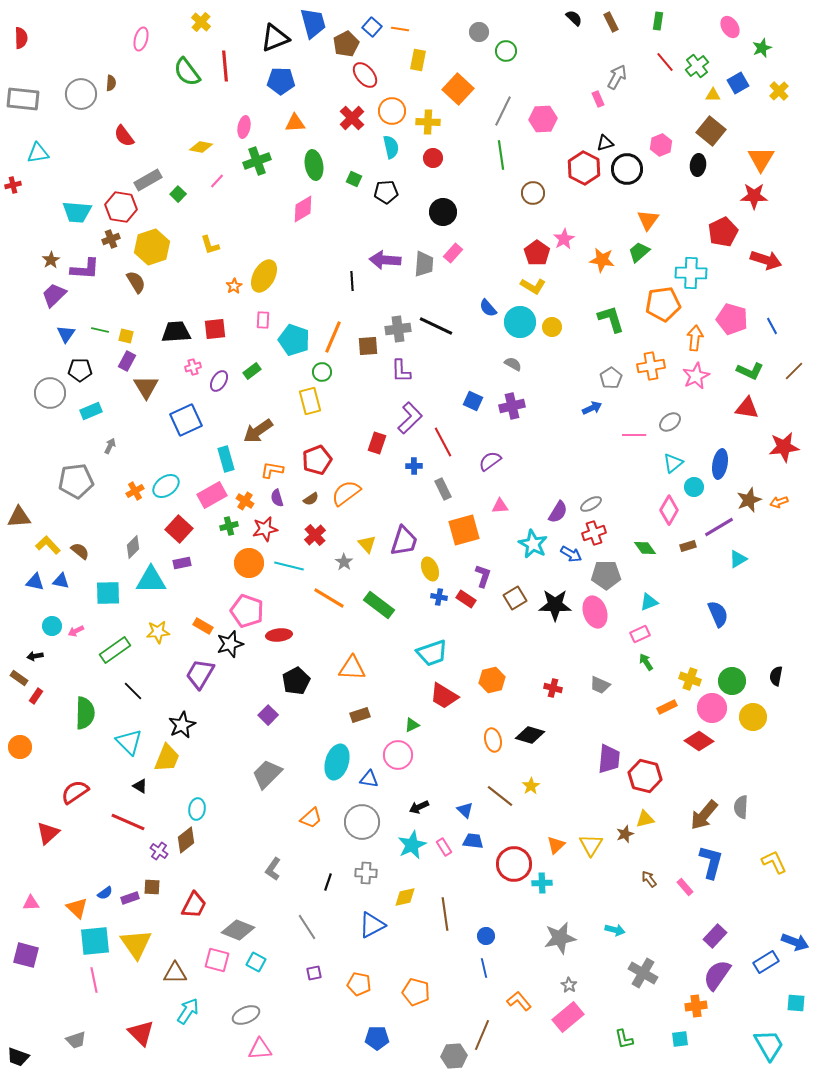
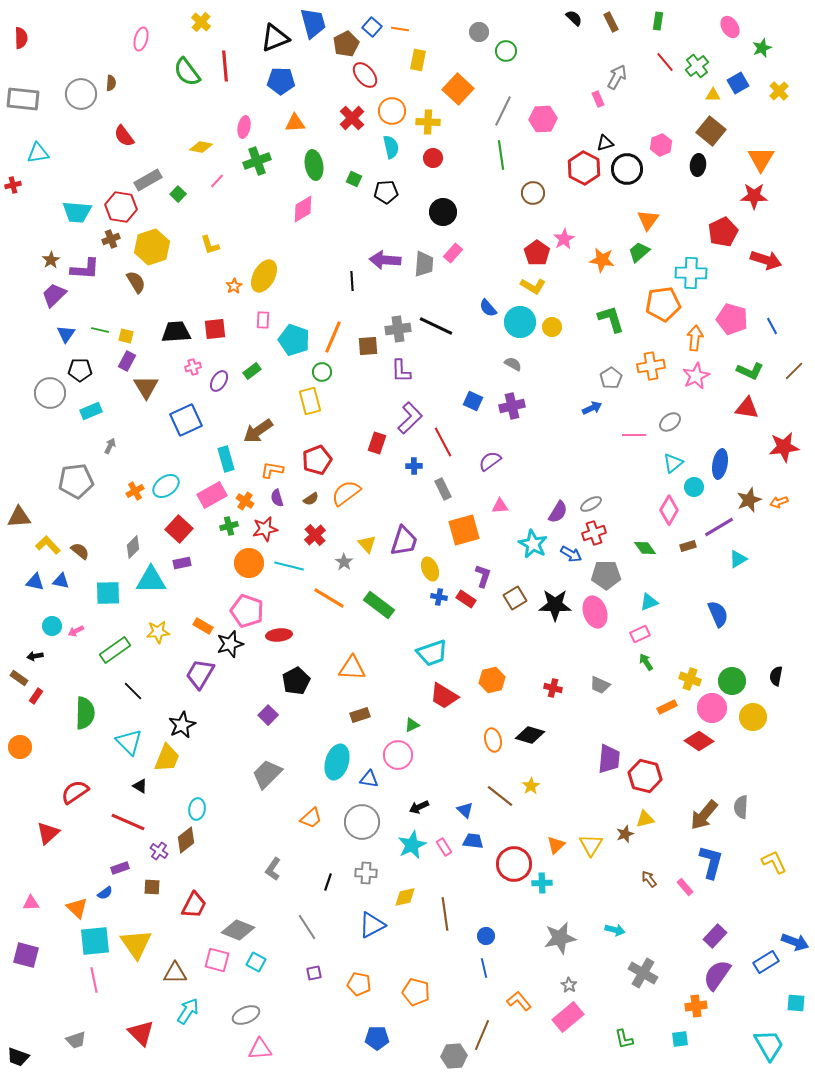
purple rectangle at (130, 898): moved 10 px left, 30 px up
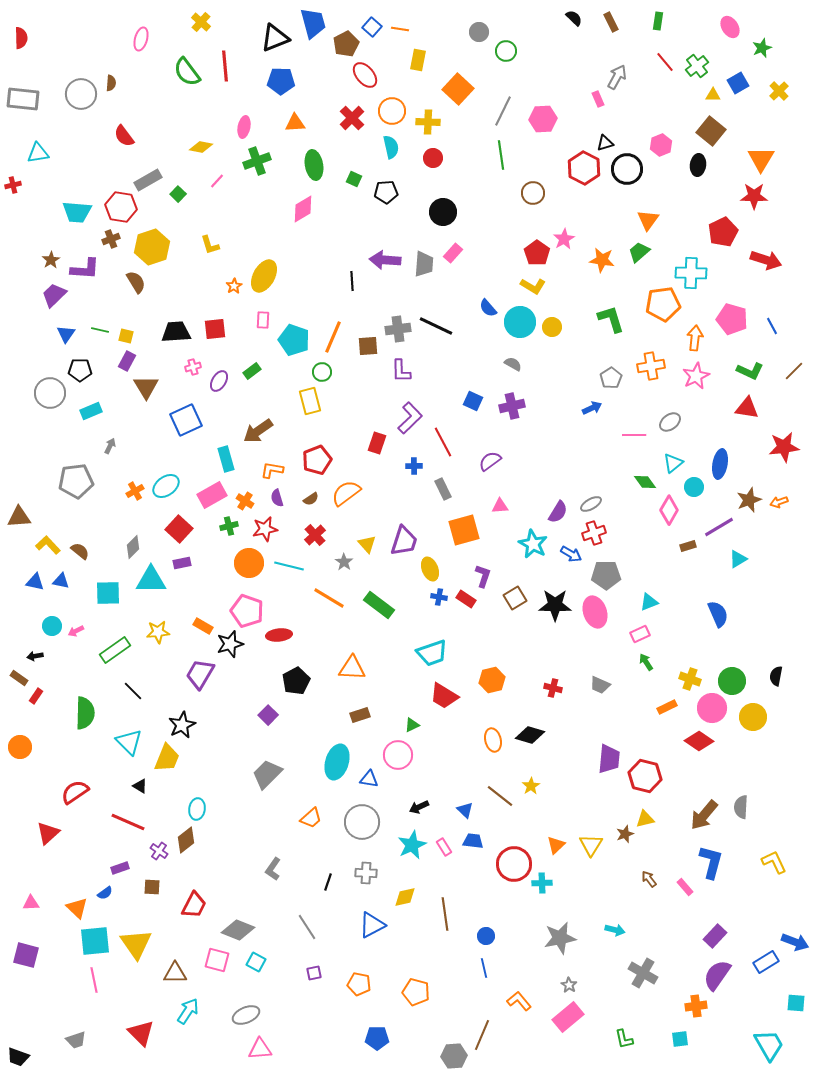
green diamond at (645, 548): moved 66 px up
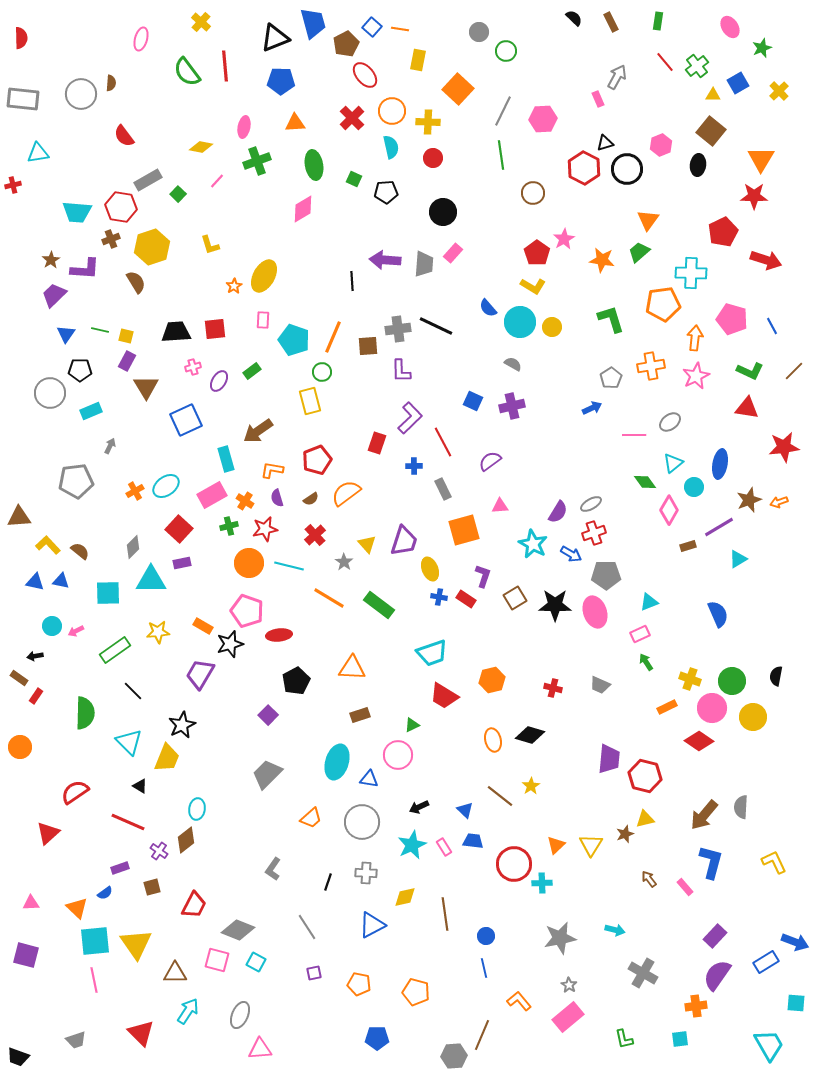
brown square at (152, 887): rotated 18 degrees counterclockwise
gray ellipse at (246, 1015): moved 6 px left; rotated 44 degrees counterclockwise
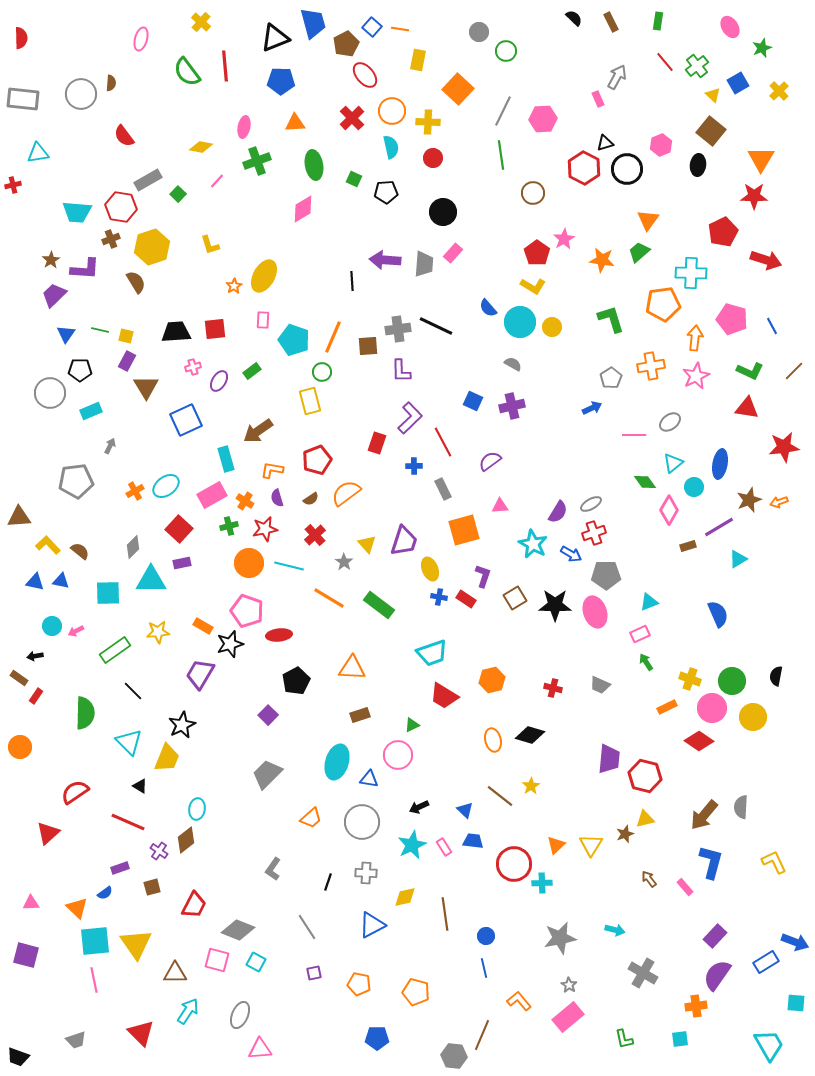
yellow triangle at (713, 95): rotated 42 degrees clockwise
gray hexagon at (454, 1056): rotated 10 degrees clockwise
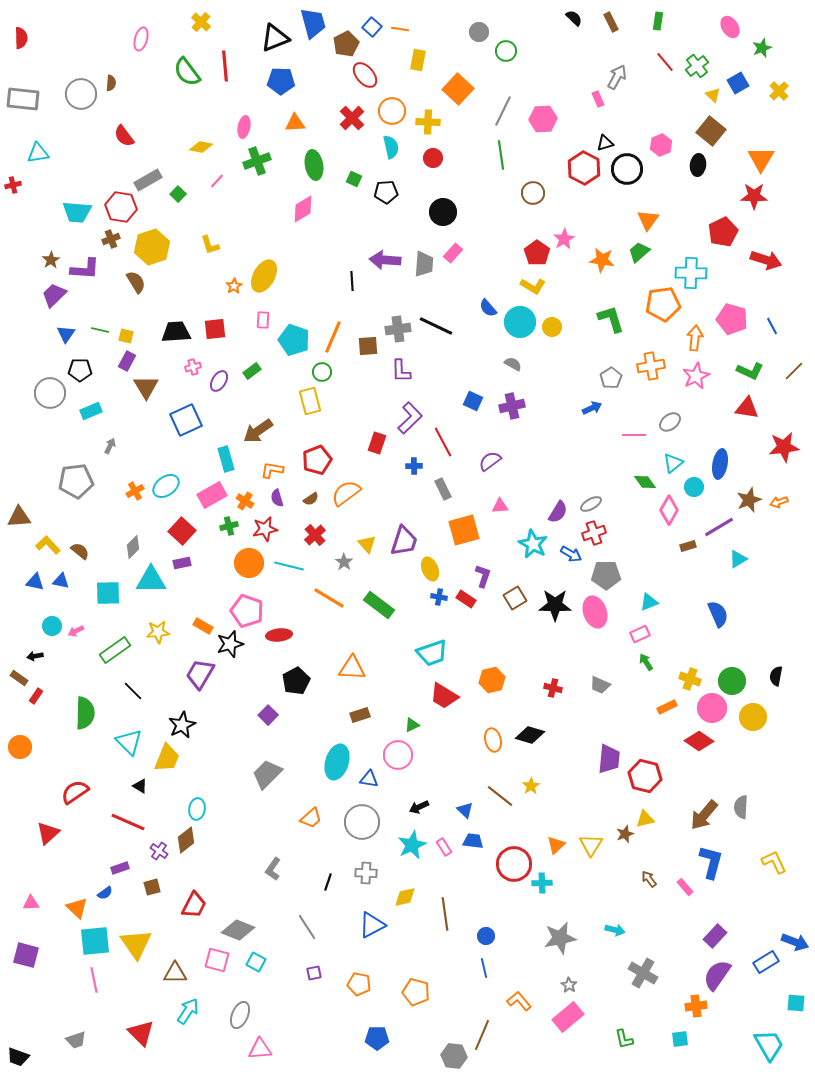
red square at (179, 529): moved 3 px right, 2 px down
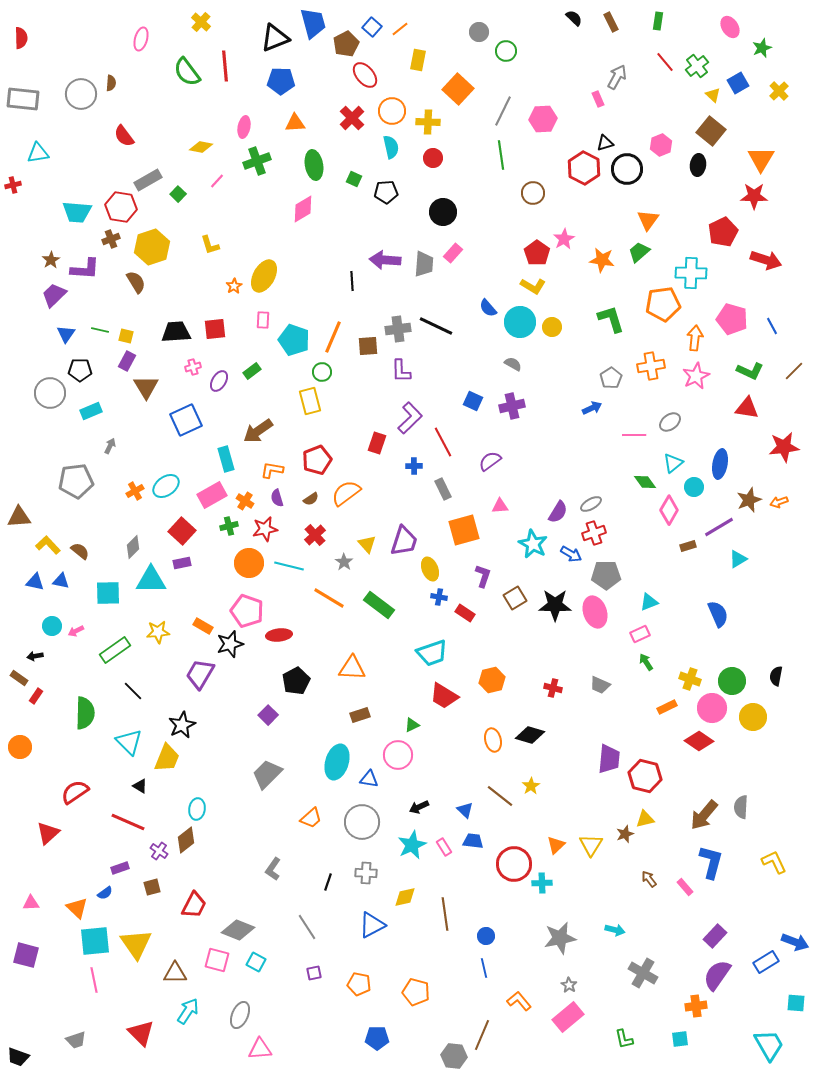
orange line at (400, 29): rotated 48 degrees counterclockwise
red rectangle at (466, 599): moved 1 px left, 14 px down
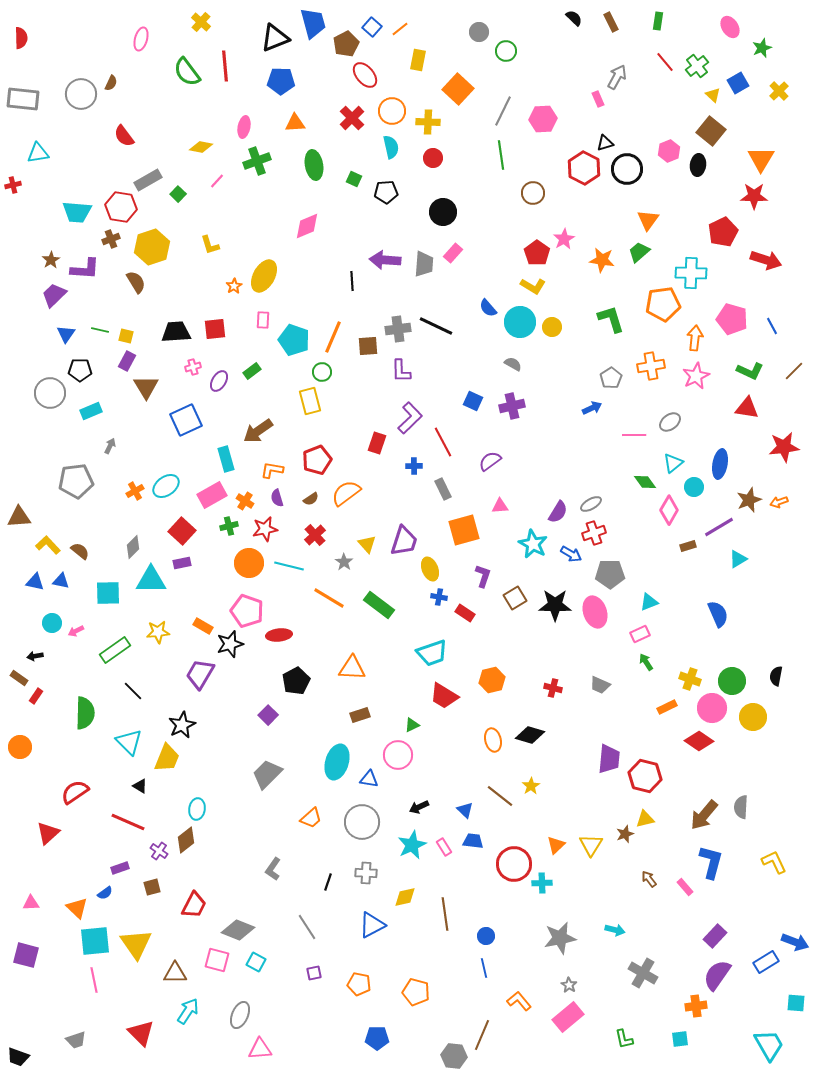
brown semicircle at (111, 83): rotated 21 degrees clockwise
pink hexagon at (661, 145): moved 8 px right, 6 px down
pink diamond at (303, 209): moved 4 px right, 17 px down; rotated 8 degrees clockwise
gray pentagon at (606, 575): moved 4 px right, 1 px up
cyan circle at (52, 626): moved 3 px up
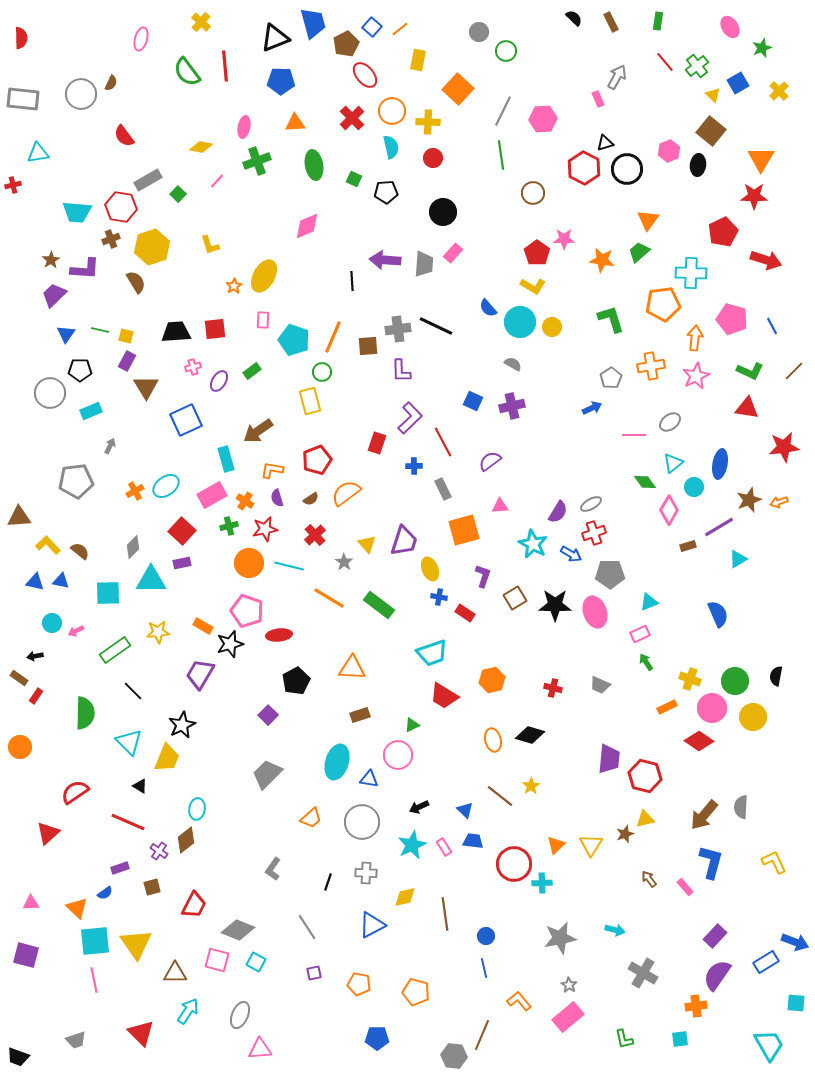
pink star at (564, 239): rotated 30 degrees clockwise
green circle at (732, 681): moved 3 px right
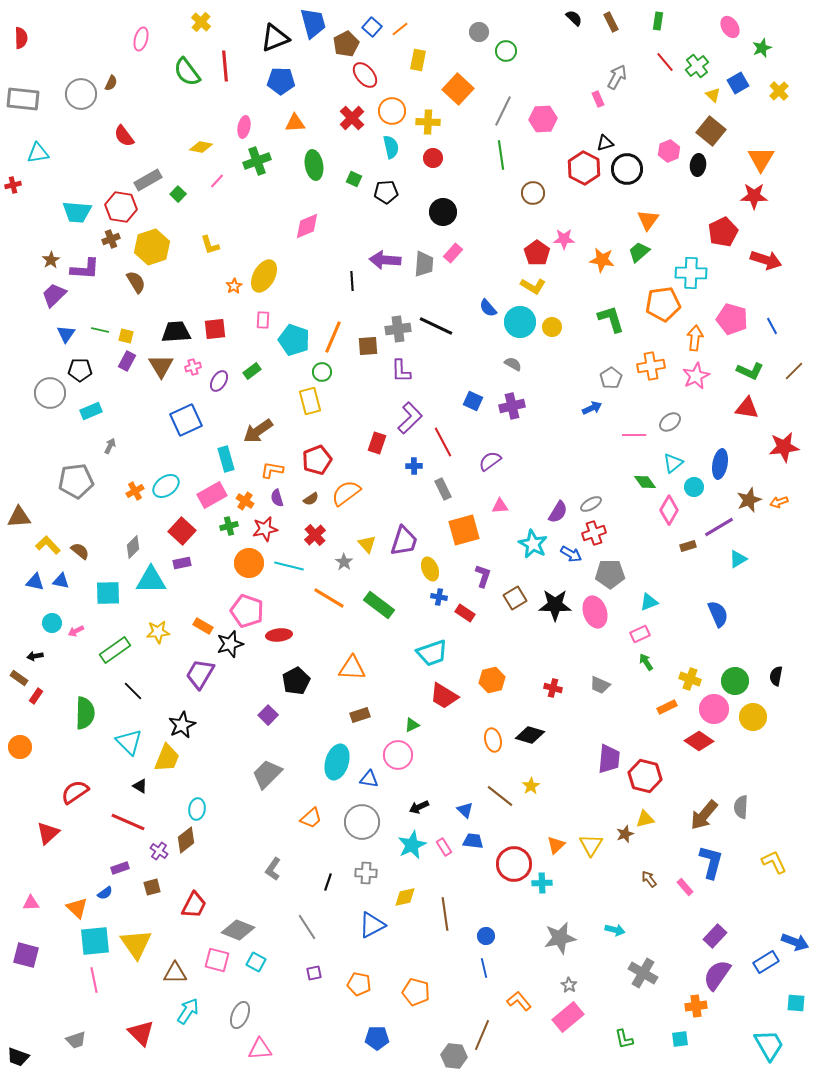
brown triangle at (146, 387): moved 15 px right, 21 px up
pink circle at (712, 708): moved 2 px right, 1 px down
